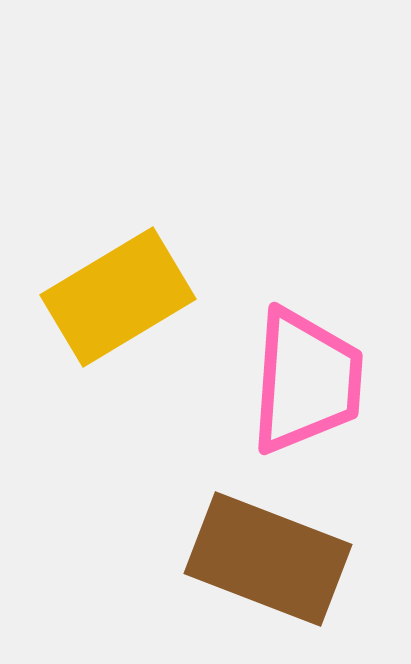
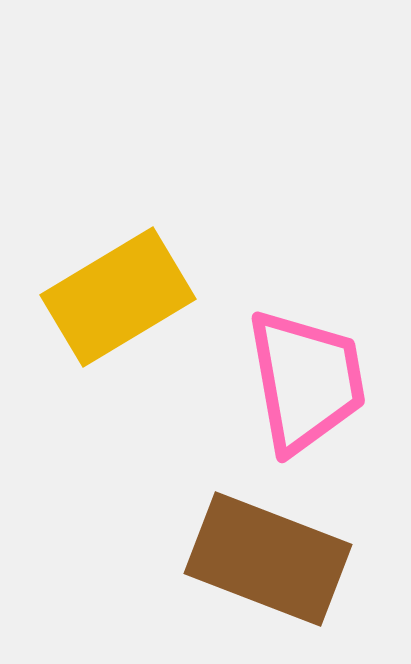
pink trapezoid: rotated 14 degrees counterclockwise
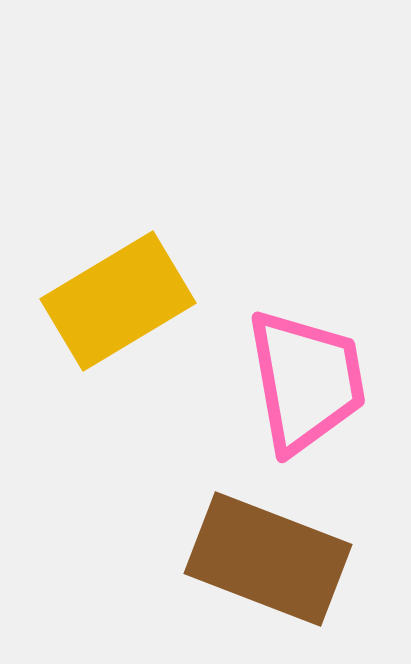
yellow rectangle: moved 4 px down
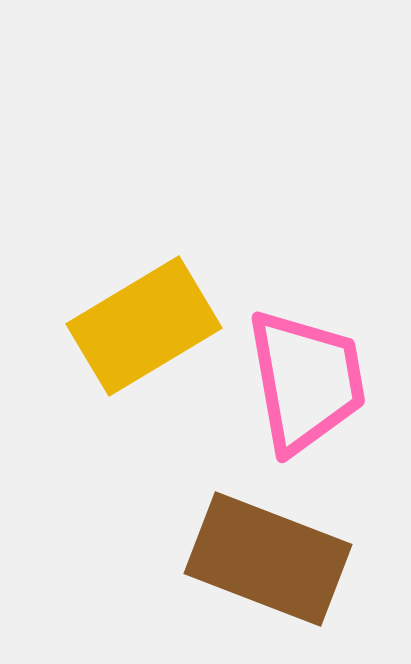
yellow rectangle: moved 26 px right, 25 px down
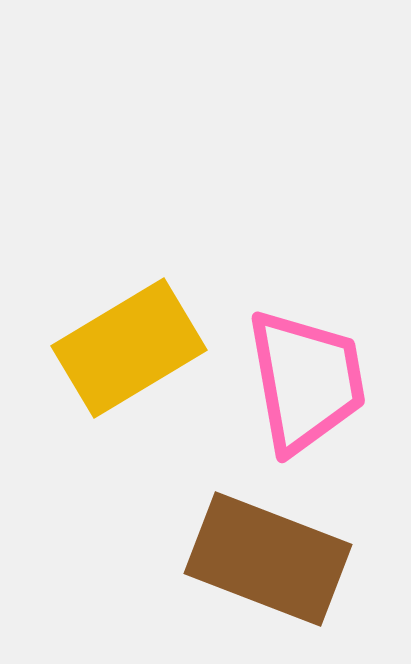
yellow rectangle: moved 15 px left, 22 px down
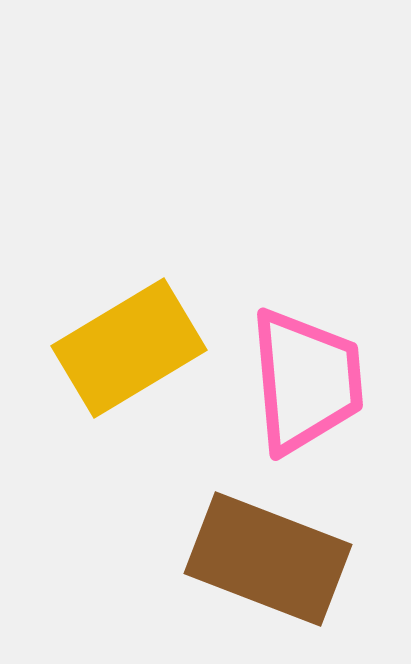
pink trapezoid: rotated 5 degrees clockwise
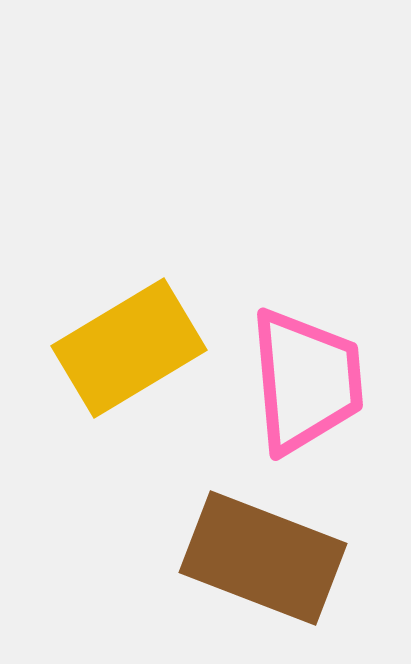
brown rectangle: moved 5 px left, 1 px up
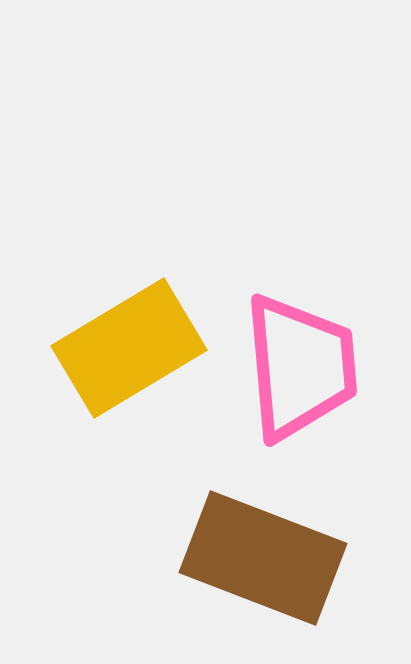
pink trapezoid: moved 6 px left, 14 px up
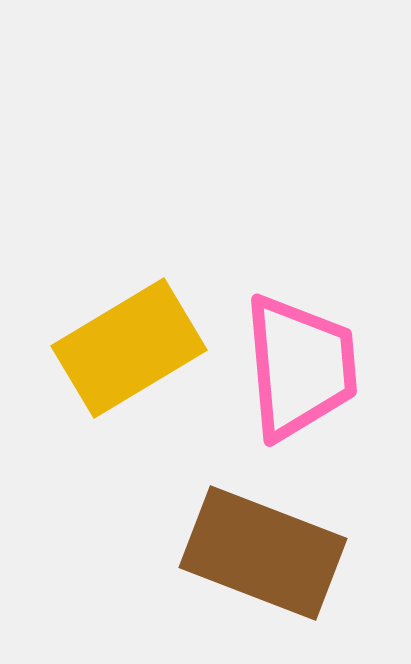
brown rectangle: moved 5 px up
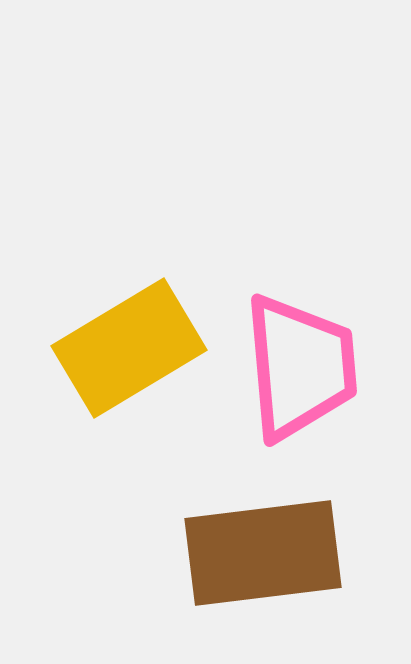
brown rectangle: rotated 28 degrees counterclockwise
